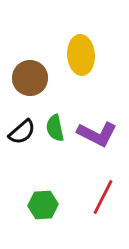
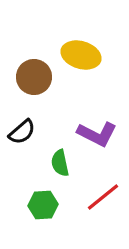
yellow ellipse: rotated 69 degrees counterclockwise
brown circle: moved 4 px right, 1 px up
green semicircle: moved 5 px right, 35 px down
red line: rotated 24 degrees clockwise
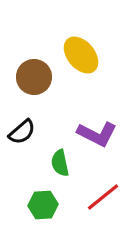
yellow ellipse: rotated 33 degrees clockwise
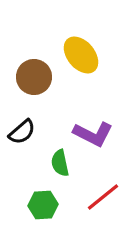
purple L-shape: moved 4 px left
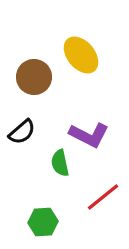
purple L-shape: moved 4 px left, 1 px down
green hexagon: moved 17 px down
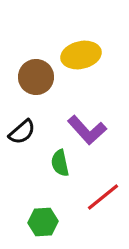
yellow ellipse: rotated 63 degrees counterclockwise
brown circle: moved 2 px right
purple L-shape: moved 2 px left, 5 px up; rotated 21 degrees clockwise
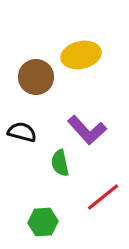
black semicircle: rotated 124 degrees counterclockwise
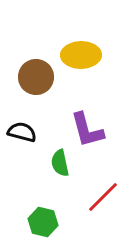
yellow ellipse: rotated 12 degrees clockwise
purple L-shape: rotated 27 degrees clockwise
red line: rotated 6 degrees counterclockwise
green hexagon: rotated 16 degrees clockwise
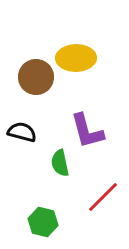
yellow ellipse: moved 5 px left, 3 px down
purple L-shape: moved 1 px down
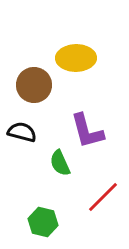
brown circle: moved 2 px left, 8 px down
green semicircle: rotated 12 degrees counterclockwise
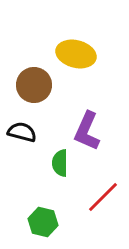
yellow ellipse: moved 4 px up; rotated 15 degrees clockwise
purple L-shape: rotated 39 degrees clockwise
green semicircle: rotated 24 degrees clockwise
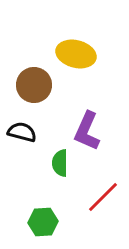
green hexagon: rotated 16 degrees counterclockwise
